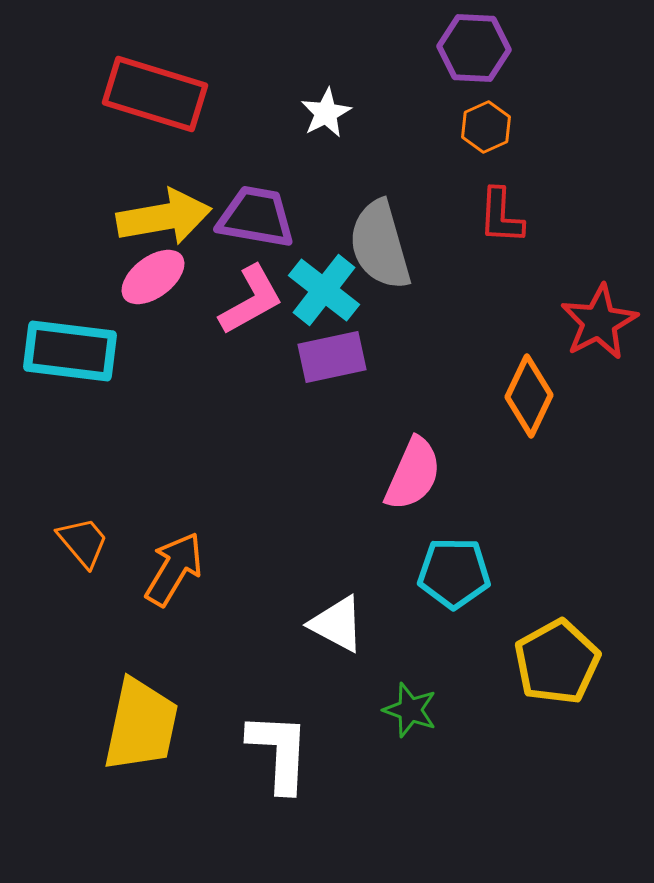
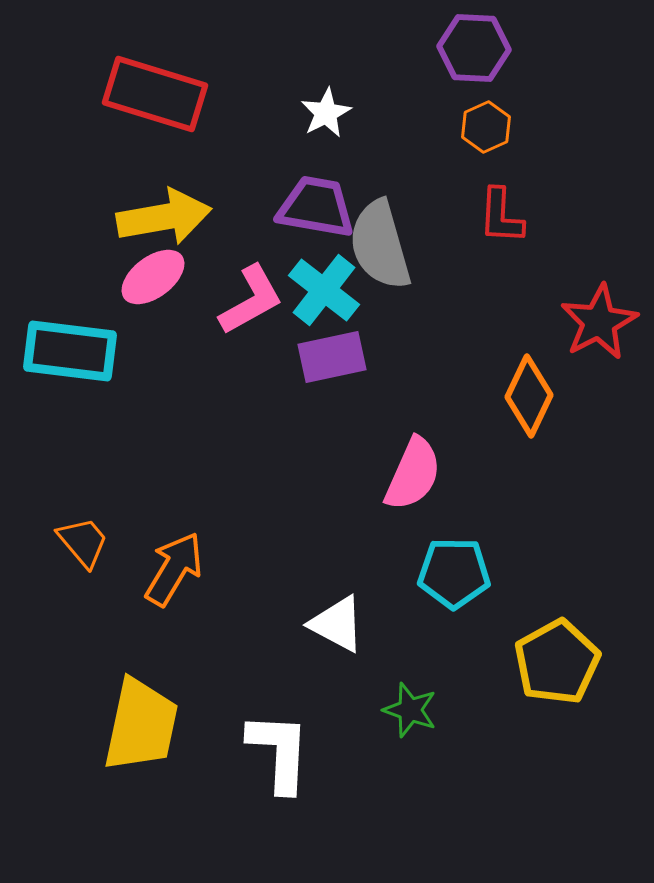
purple trapezoid: moved 60 px right, 10 px up
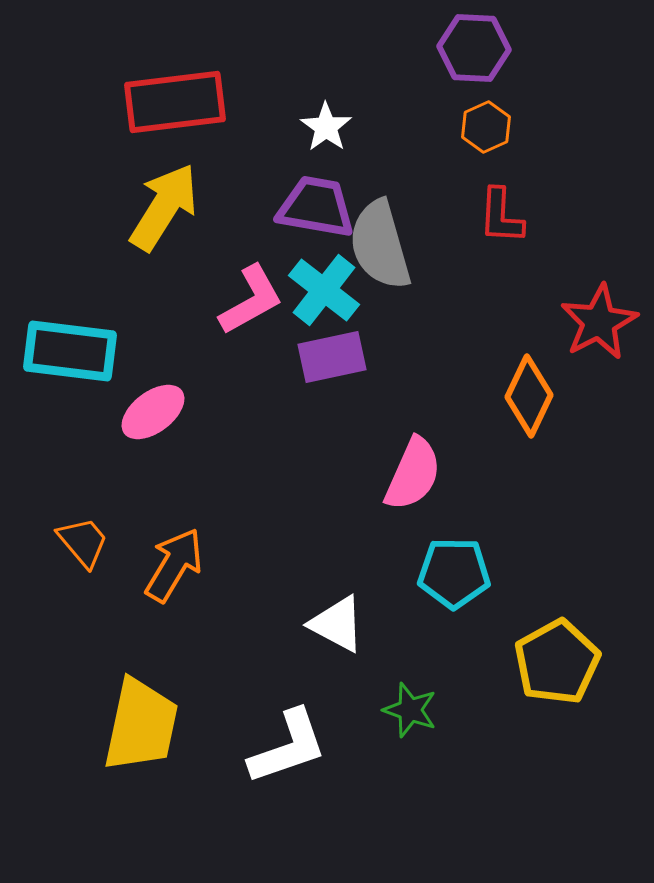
red rectangle: moved 20 px right, 8 px down; rotated 24 degrees counterclockwise
white star: moved 14 px down; rotated 9 degrees counterclockwise
yellow arrow: moved 10 px up; rotated 48 degrees counterclockwise
pink ellipse: moved 135 px down
orange arrow: moved 4 px up
white L-shape: moved 9 px right, 5 px up; rotated 68 degrees clockwise
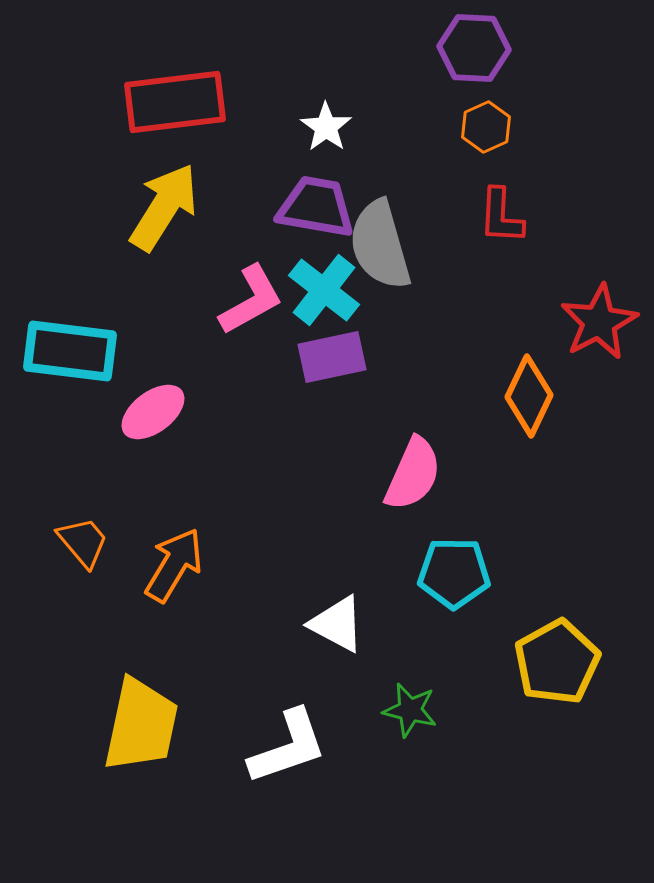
green star: rotated 6 degrees counterclockwise
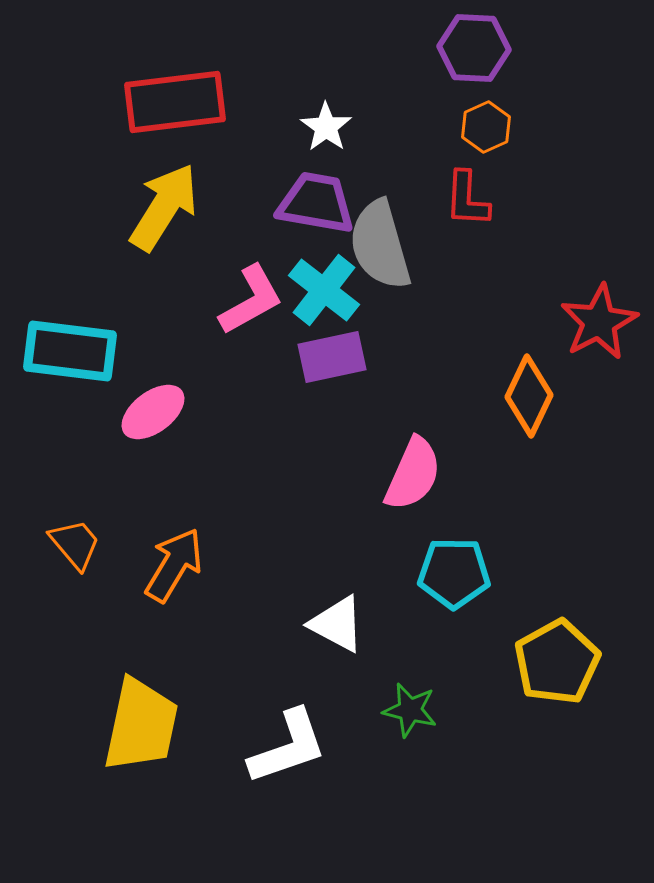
purple trapezoid: moved 4 px up
red L-shape: moved 34 px left, 17 px up
orange trapezoid: moved 8 px left, 2 px down
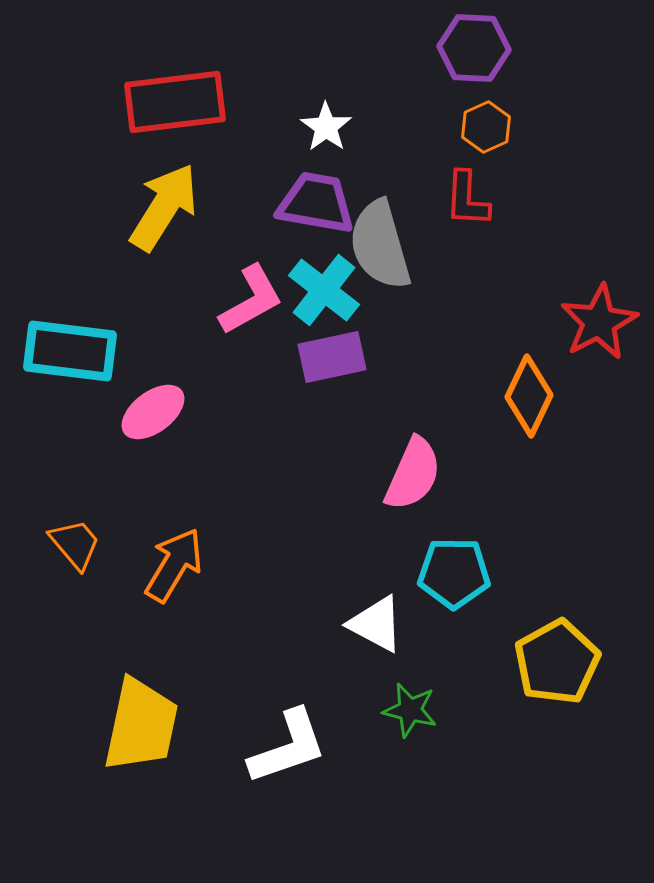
white triangle: moved 39 px right
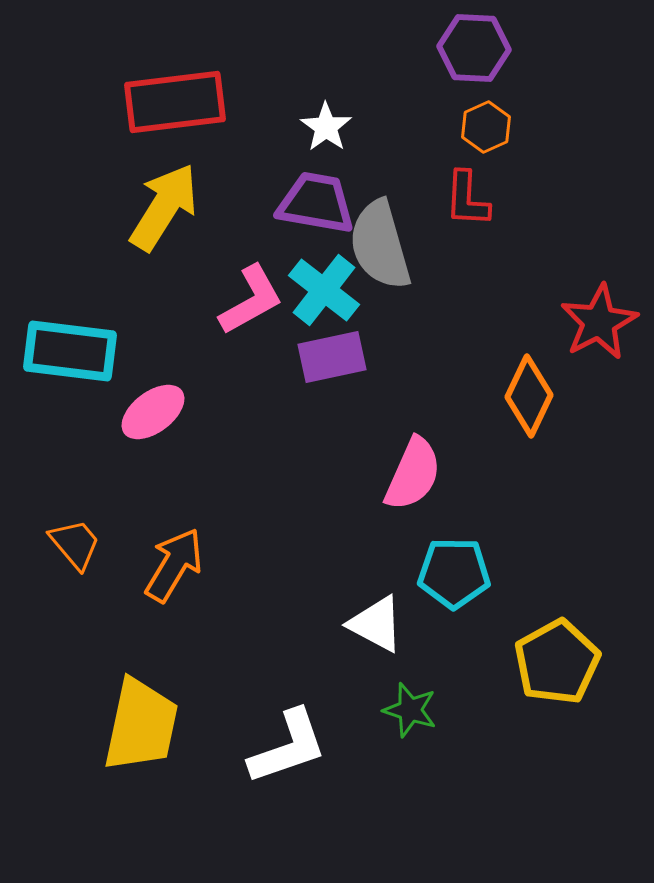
green star: rotated 4 degrees clockwise
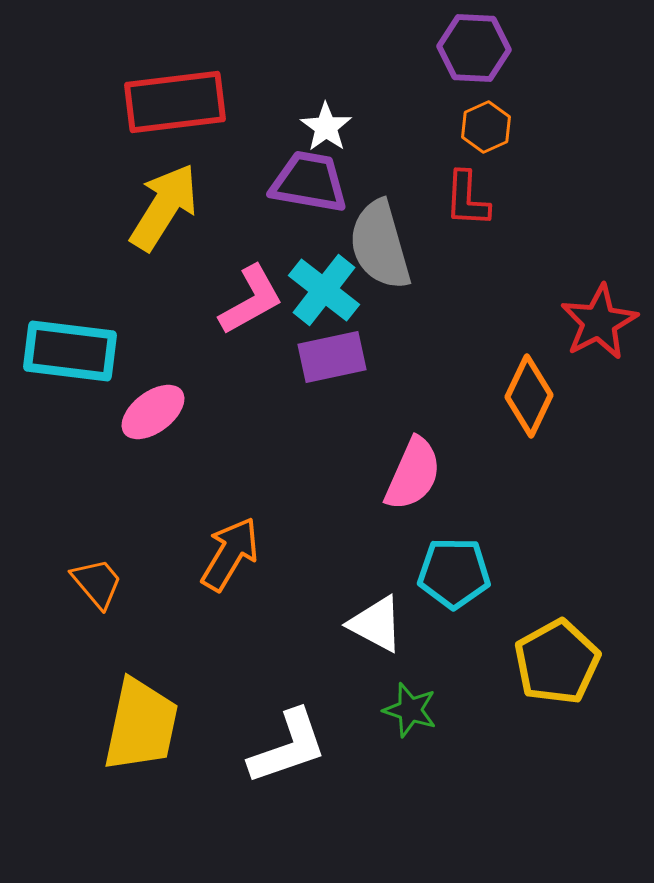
purple trapezoid: moved 7 px left, 21 px up
orange trapezoid: moved 22 px right, 39 px down
orange arrow: moved 56 px right, 11 px up
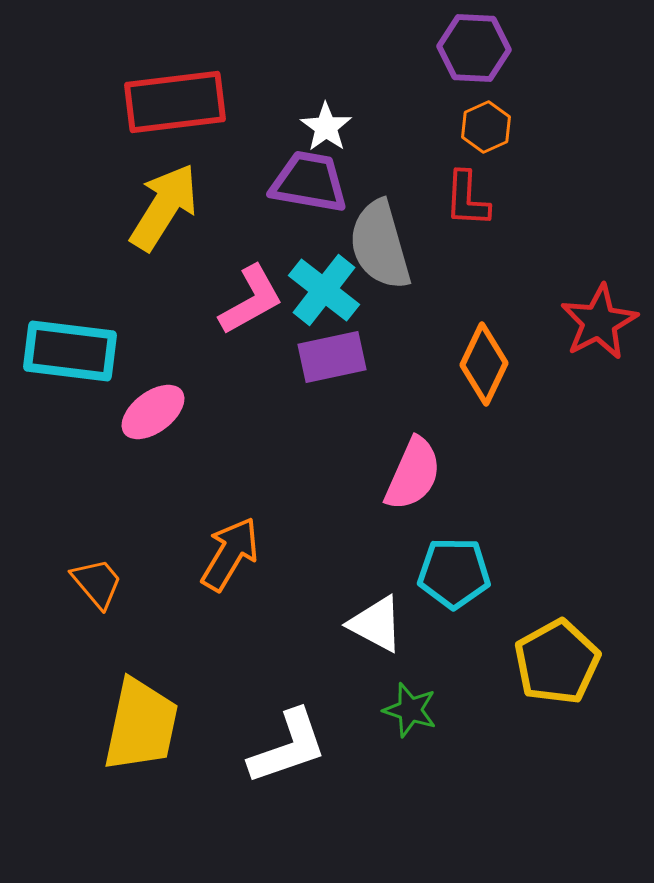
orange diamond: moved 45 px left, 32 px up
